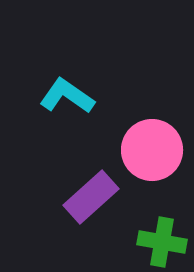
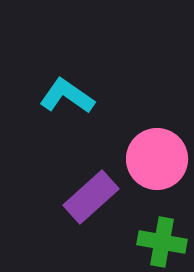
pink circle: moved 5 px right, 9 px down
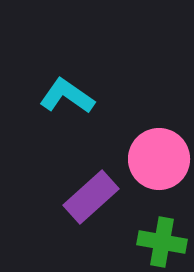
pink circle: moved 2 px right
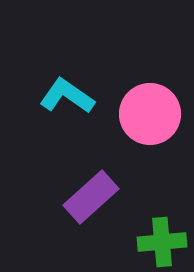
pink circle: moved 9 px left, 45 px up
green cross: rotated 15 degrees counterclockwise
